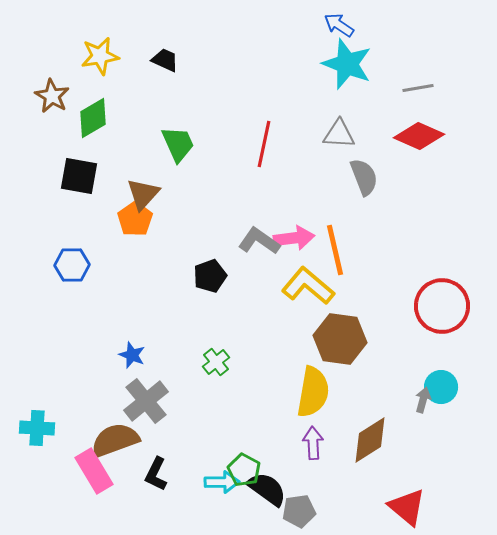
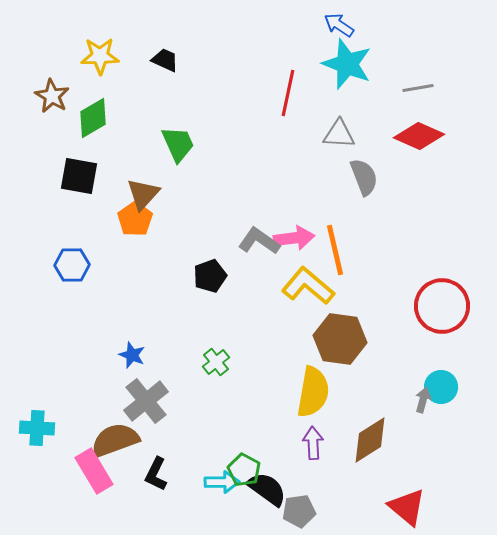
yellow star: rotated 9 degrees clockwise
red line: moved 24 px right, 51 px up
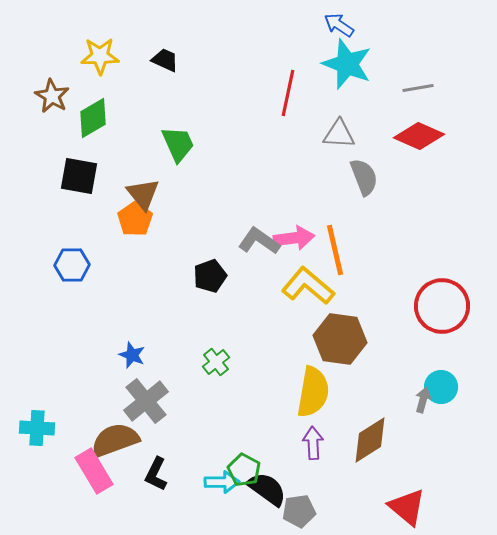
brown triangle: rotated 21 degrees counterclockwise
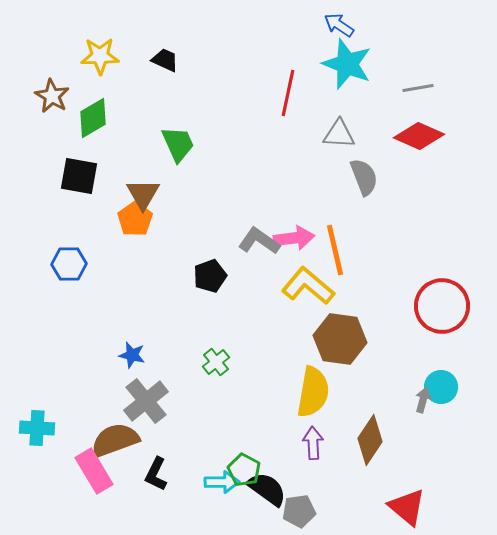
brown triangle: rotated 9 degrees clockwise
blue hexagon: moved 3 px left, 1 px up
blue star: rotated 8 degrees counterclockwise
brown diamond: rotated 24 degrees counterclockwise
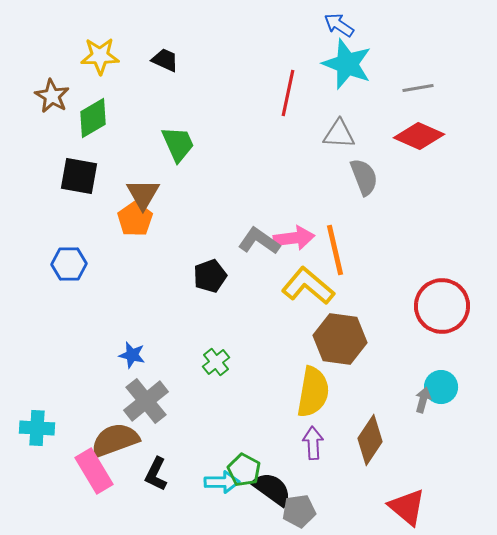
black semicircle: moved 5 px right
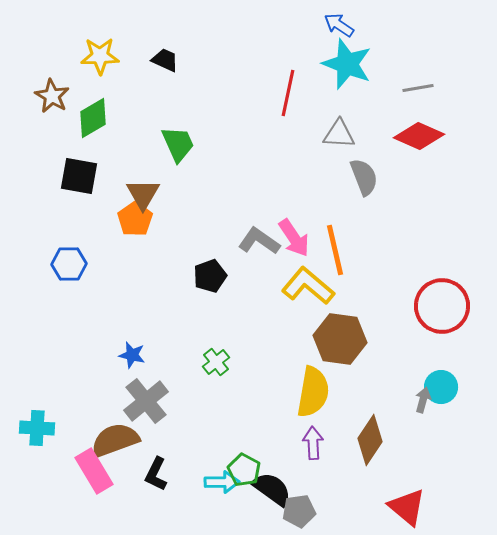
pink arrow: rotated 63 degrees clockwise
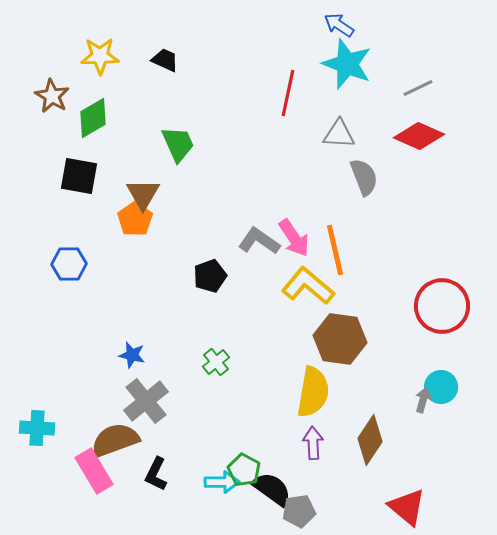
gray line: rotated 16 degrees counterclockwise
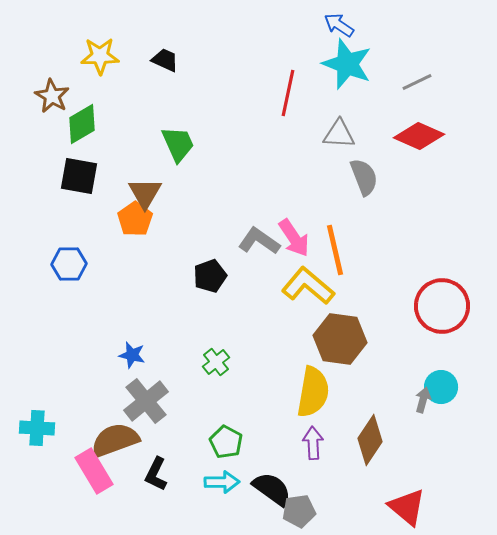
gray line: moved 1 px left, 6 px up
green diamond: moved 11 px left, 6 px down
brown triangle: moved 2 px right, 1 px up
green pentagon: moved 18 px left, 28 px up
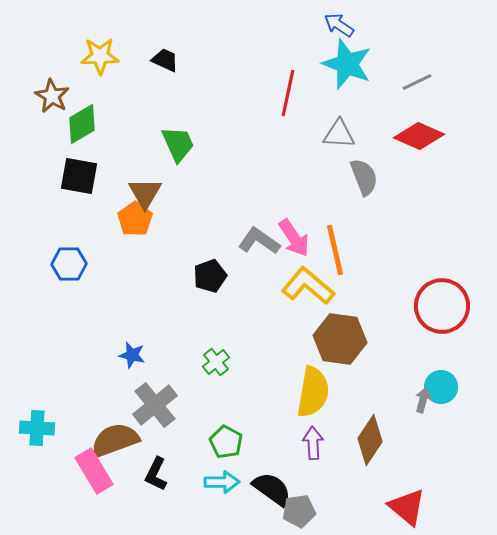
gray cross: moved 9 px right, 4 px down
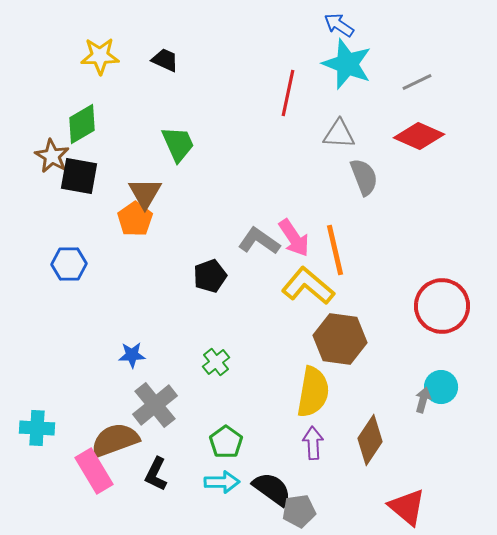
brown star: moved 60 px down
blue star: rotated 16 degrees counterclockwise
green pentagon: rotated 8 degrees clockwise
